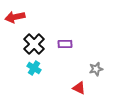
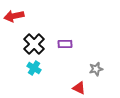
red arrow: moved 1 px left, 1 px up
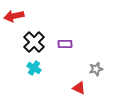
black cross: moved 2 px up
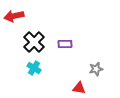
red triangle: rotated 16 degrees counterclockwise
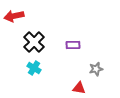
purple rectangle: moved 8 px right, 1 px down
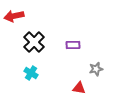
cyan cross: moved 3 px left, 5 px down
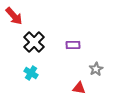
red arrow: rotated 120 degrees counterclockwise
gray star: rotated 16 degrees counterclockwise
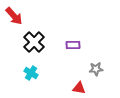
gray star: rotated 24 degrees clockwise
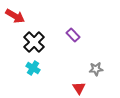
red arrow: moved 1 px right; rotated 18 degrees counterclockwise
purple rectangle: moved 10 px up; rotated 48 degrees clockwise
cyan cross: moved 2 px right, 5 px up
red triangle: rotated 48 degrees clockwise
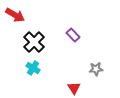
red arrow: moved 1 px up
red triangle: moved 5 px left
